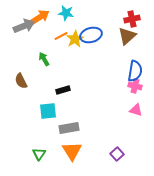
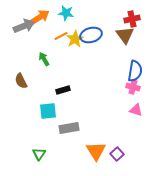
brown triangle: moved 2 px left, 1 px up; rotated 24 degrees counterclockwise
pink cross: moved 2 px left, 1 px down
orange triangle: moved 24 px right
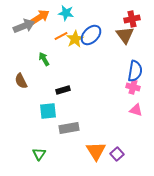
blue ellipse: rotated 30 degrees counterclockwise
